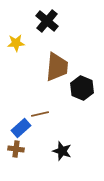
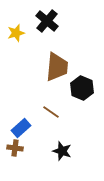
yellow star: moved 10 px up; rotated 12 degrees counterclockwise
brown line: moved 11 px right, 2 px up; rotated 48 degrees clockwise
brown cross: moved 1 px left, 1 px up
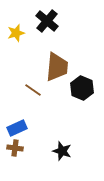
brown line: moved 18 px left, 22 px up
blue rectangle: moved 4 px left; rotated 18 degrees clockwise
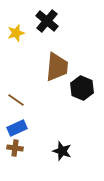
brown line: moved 17 px left, 10 px down
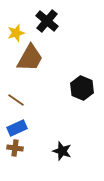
brown trapezoid: moved 27 px left, 9 px up; rotated 24 degrees clockwise
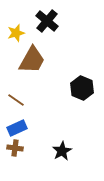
brown trapezoid: moved 2 px right, 2 px down
black star: rotated 24 degrees clockwise
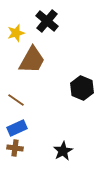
black star: moved 1 px right
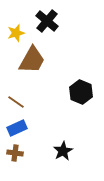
black hexagon: moved 1 px left, 4 px down
brown line: moved 2 px down
brown cross: moved 5 px down
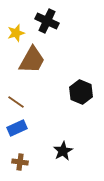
black cross: rotated 15 degrees counterclockwise
brown cross: moved 5 px right, 9 px down
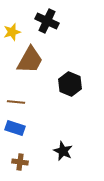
yellow star: moved 4 px left, 1 px up
brown trapezoid: moved 2 px left
black hexagon: moved 11 px left, 8 px up
brown line: rotated 30 degrees counterclockwise
blue rectangle: moved 2 px left; rotated 42 degrees clockwise
black star: rotated 18 degrees counterclockwise
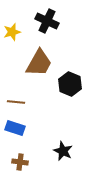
brown trapezoid: moved 9 px right, 3 px down
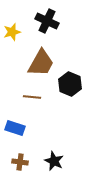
brown trapezoid: moved 2 px right
brown line: moved 16 px right, 5 px up
black star: moved 9 px left, 10 px down
